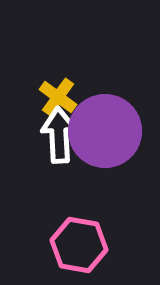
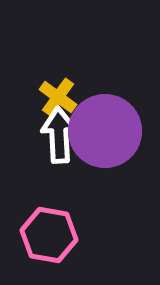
pink hexagon: moved 30 px left, 10 px up
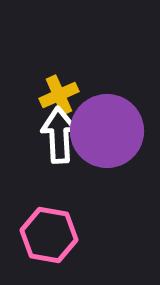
yellow cross: moved 1 px right, 2 px up; rotated 30 degrees clockwise
purple circle: moved 2 px right
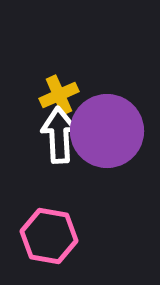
pink hexagon: moved 1 px down
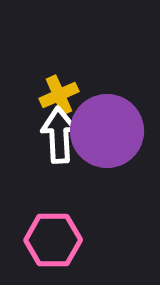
pink hexagon: moved 4 px right, 4 px down; rotated 10 degrees counterclockwise
